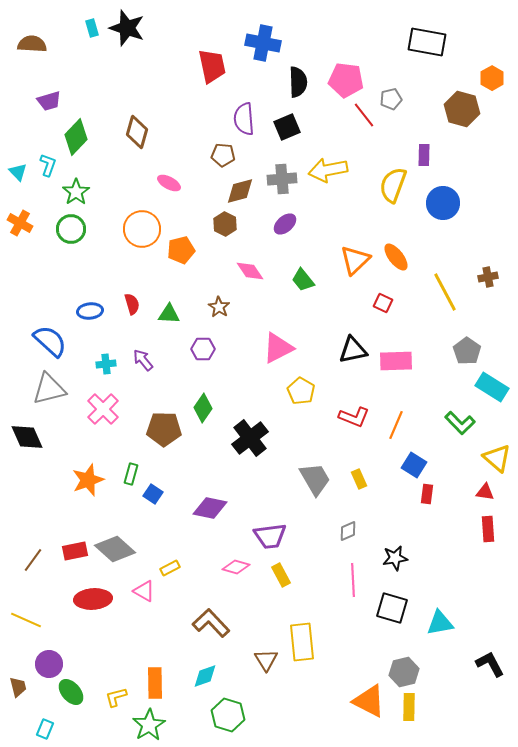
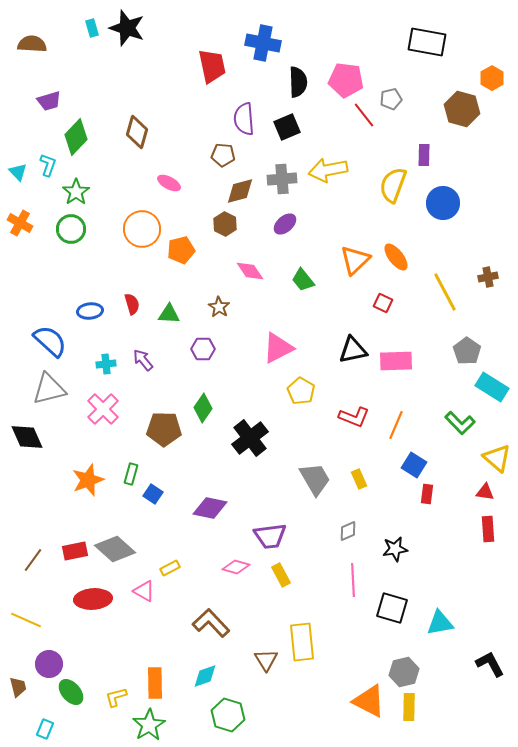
black star at (395, 558): moved 9 px up
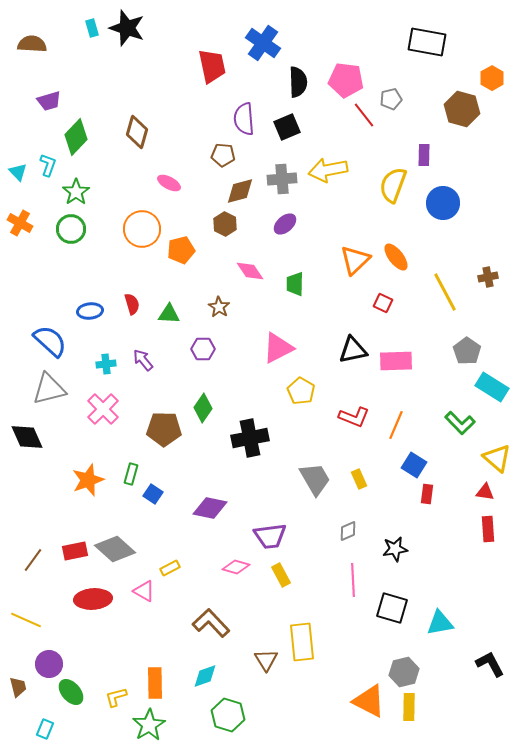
blue cross at (263, 43): rotated 24 degrees clockwise
green trapezoid at (303, 280): moved 8 px left, 4 px down; rotated 40 degrees clockwise
black cross at (250, 438): rotated 27 degrees clockwise
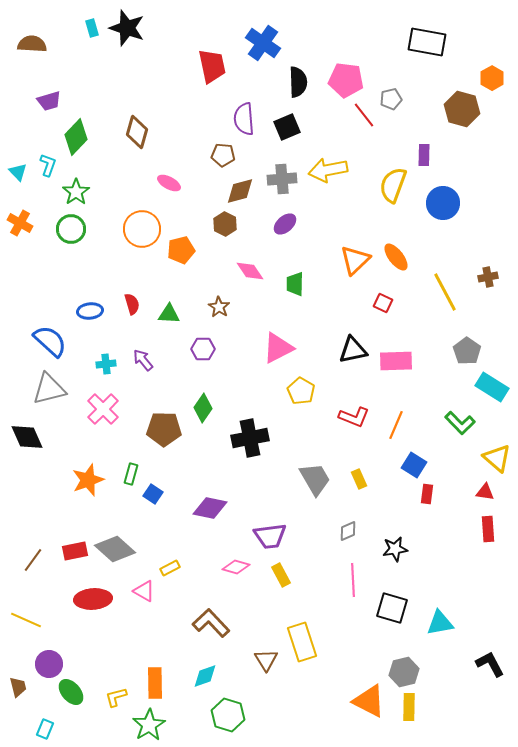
yellow rectangle at (302, 642): rotated 12 degrees counterclockwise
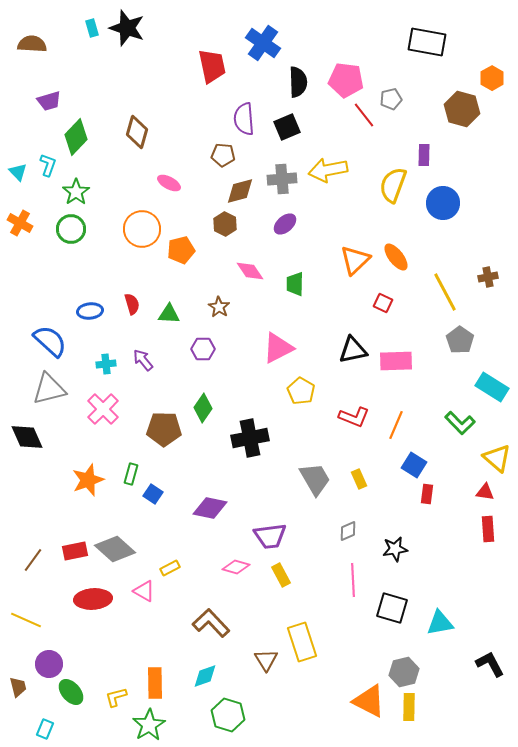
gray pentagon at (467, 351): moved 7 px left, 11 px up
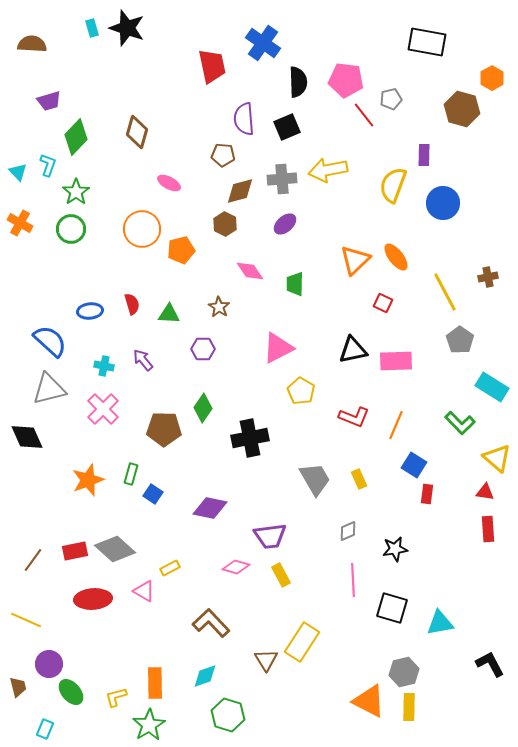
cyan cross at (106, 364): moved 2 px left, 2 px down; rotated 18 degrees clockwise
yellow rectangle at (302, 642): rotated 51 degrees clockwise
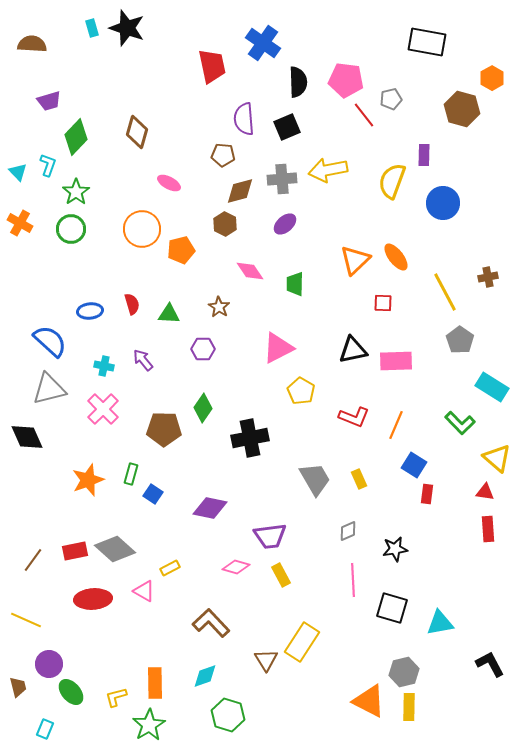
yellow semicircle at (393, 185): moved 1 px left, 4 px up
red square at (383, 303): rotated 24 degrees counterclockwise
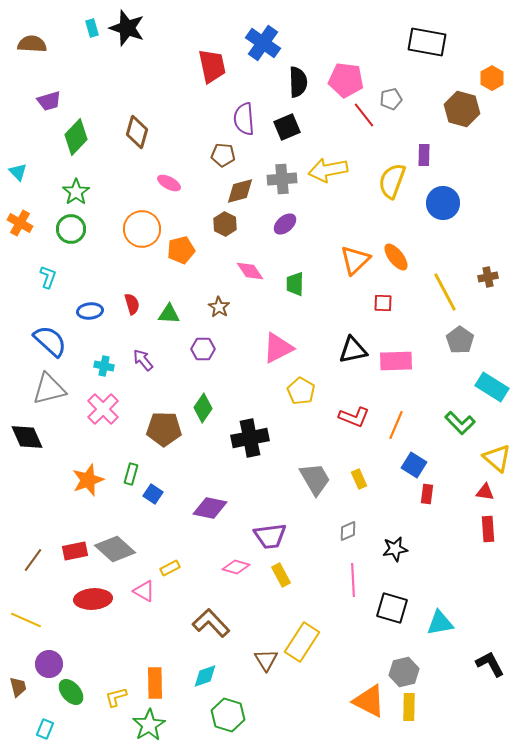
cyan L-shape at (48, 165): moved 112 px down
